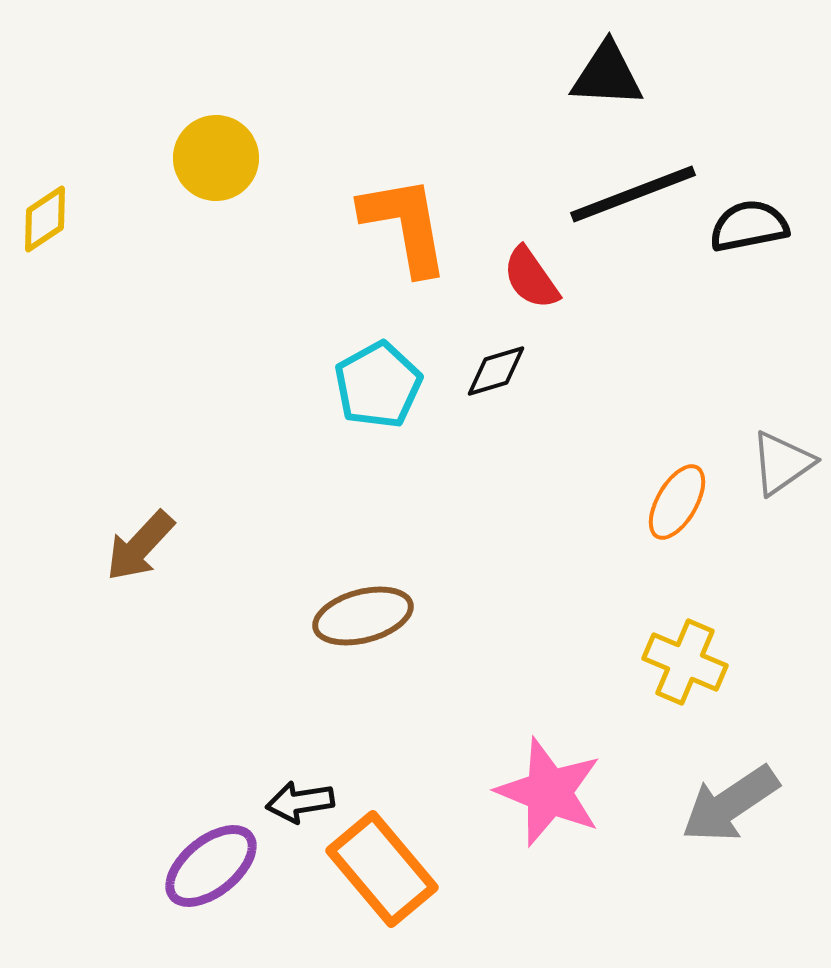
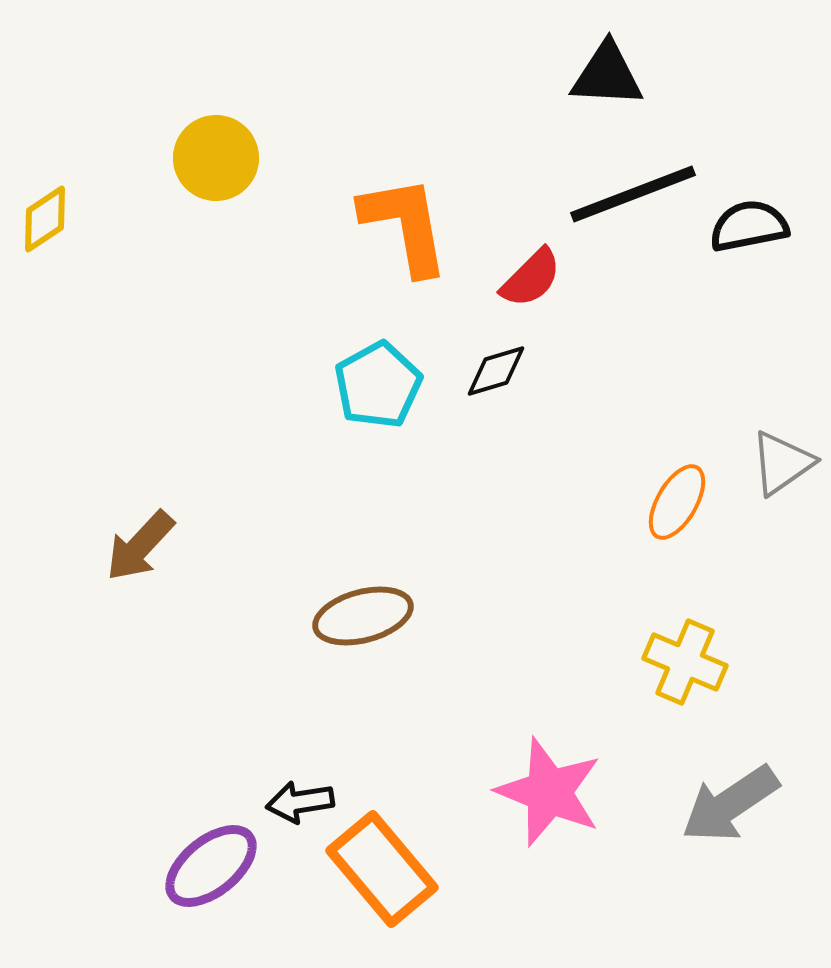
red semicircle: rotated 100 degrees counterclockwise
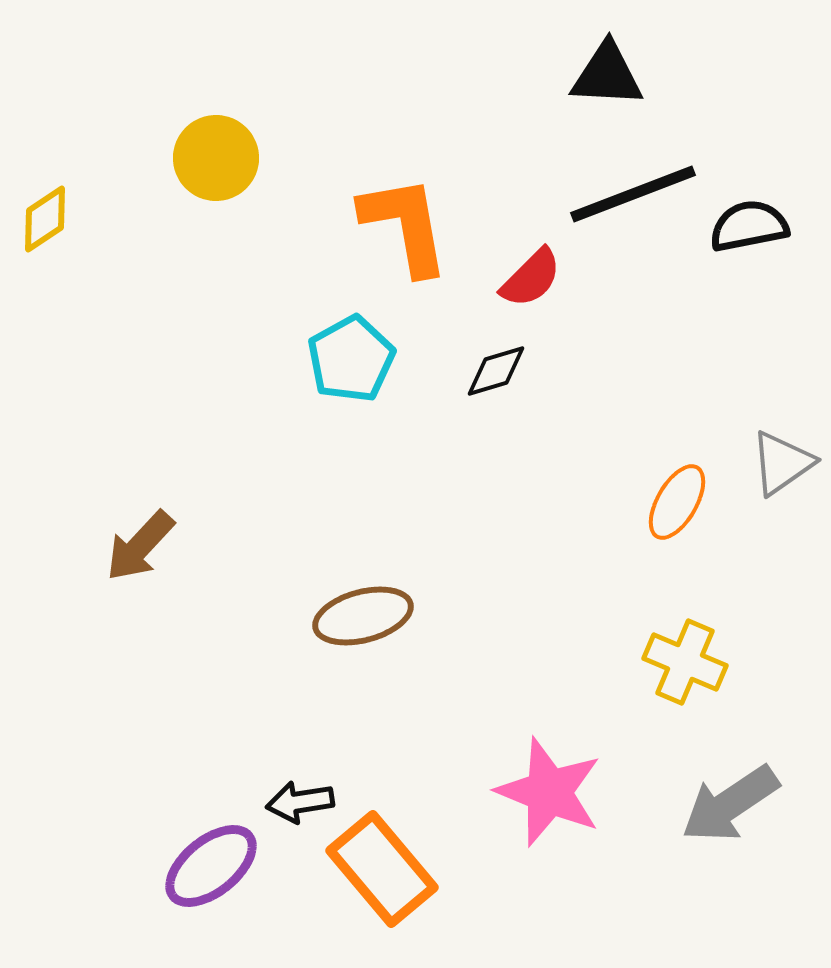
cyan pentagon: moved 27 px left, 26 px up
